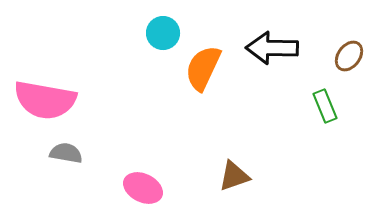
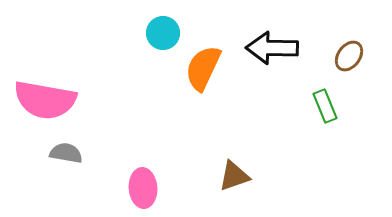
pink ellipse: rotated 60 degrees clockwise
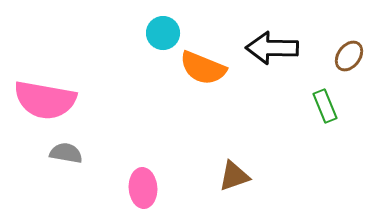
orange semicircle: rotated 93 degrees counterclockwise
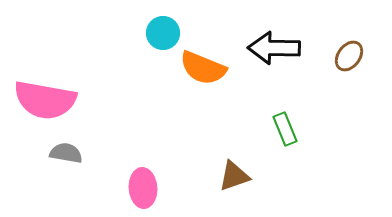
black arrow: moved 2 px right
green rectangle: moved 40 px left, 23 px down
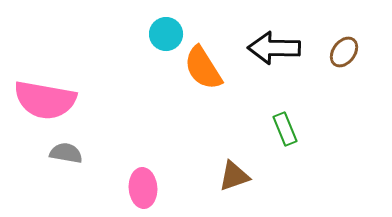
cyan circle: moved 3 px right, 1 px down
brown ellipse: moved 5 px left, 4 px up
orange semicircle: rotated 36 degrees clockwise
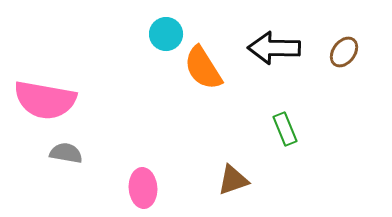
brown triangle: moved 1 px left, 4 px down
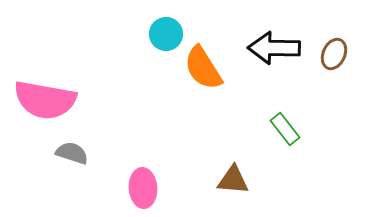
brown ellipse: moved 10 px left, 2 px down; rotated 12 degrees counterclockwise
green rectangle: rotated 16 degrees counterclockwise
gray semicircle: moved 6 px right; rotated 8 degrees clockwise
brown triangle: rotated 24 degrees clockwise
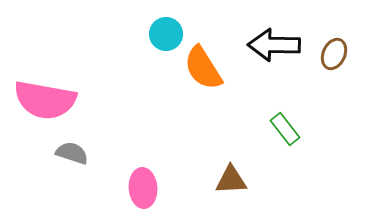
black arrow: moved 3 px up
brown triangle: moved 2 px left; rotated 8 degrees counterclockwise
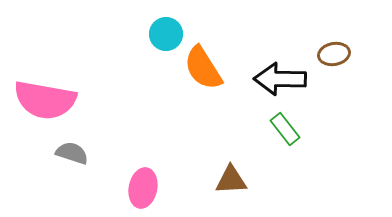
black arrow: moved 6 px right, 34 px down
brown ellipse: rotated 56 degrees clockwise
pink ellipse: rotated 15 degrees clockwise
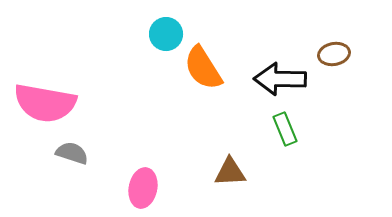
pink semicircle: moved 3 px down
green rectangle: rotated 16 degrees clockwise
brown triangle: moved 1 px left, 8 px up
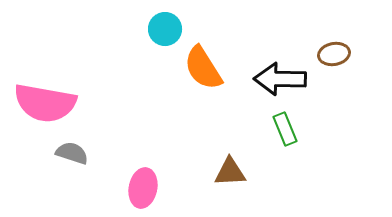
cyan circle: moved 1 px left, 5 px up
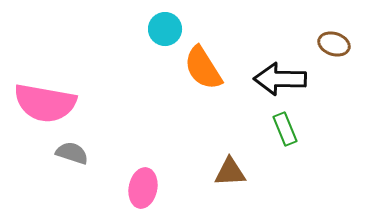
brown ellipse: moved 10 px up; rotated 28 degrees clockwise
